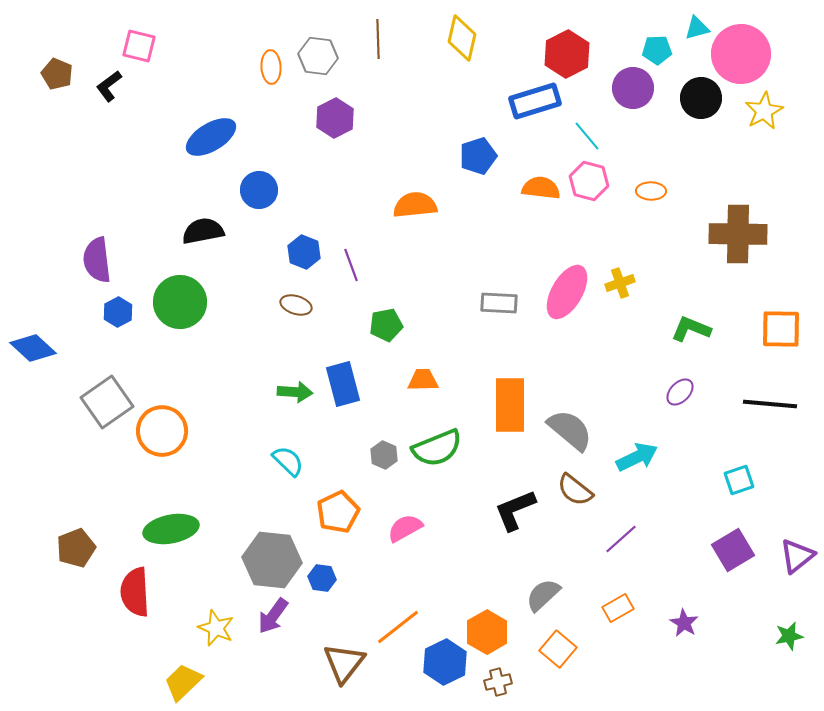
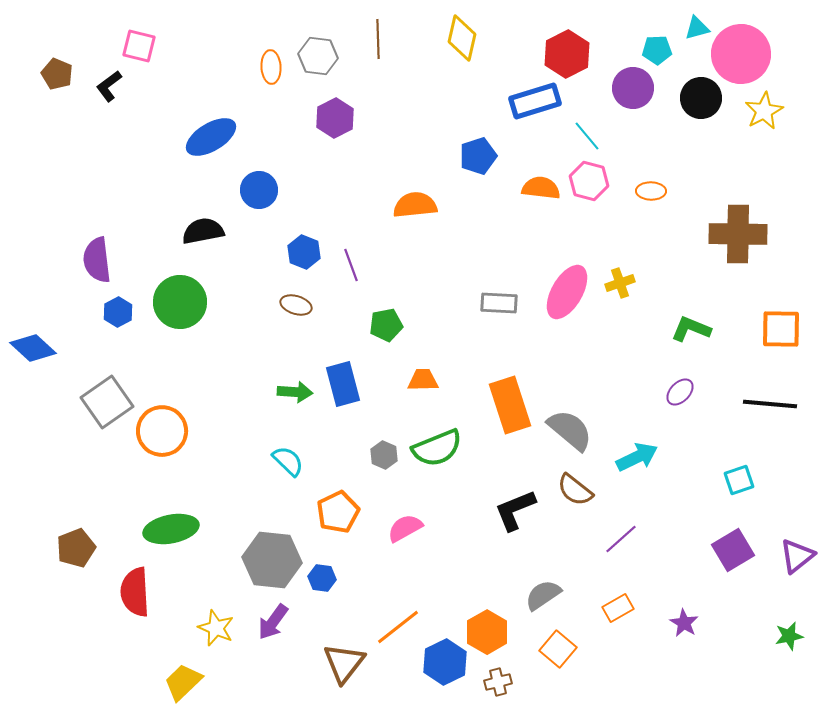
orange rectangle at (510, 405): rotated 18 degrees counterclockwise
gray semicircle at (543, 595): rotated 9 degrees clockwise
purple arrow at (273, 616): moved 6 px down
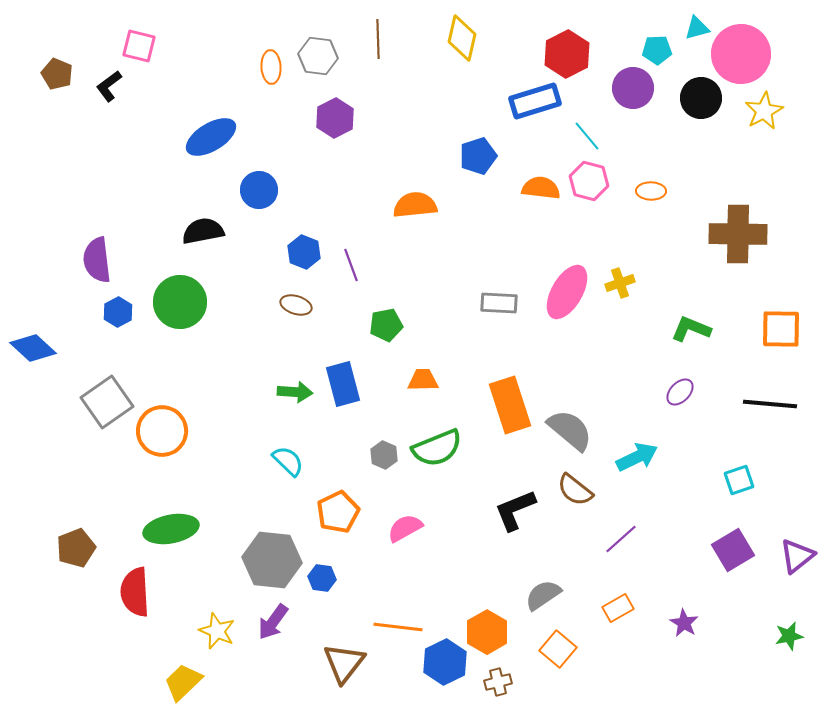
orange line at (398, 627): rotated 45 degrees clockwise
yellow star at (216, 628): moved 1 px right, 3 px down
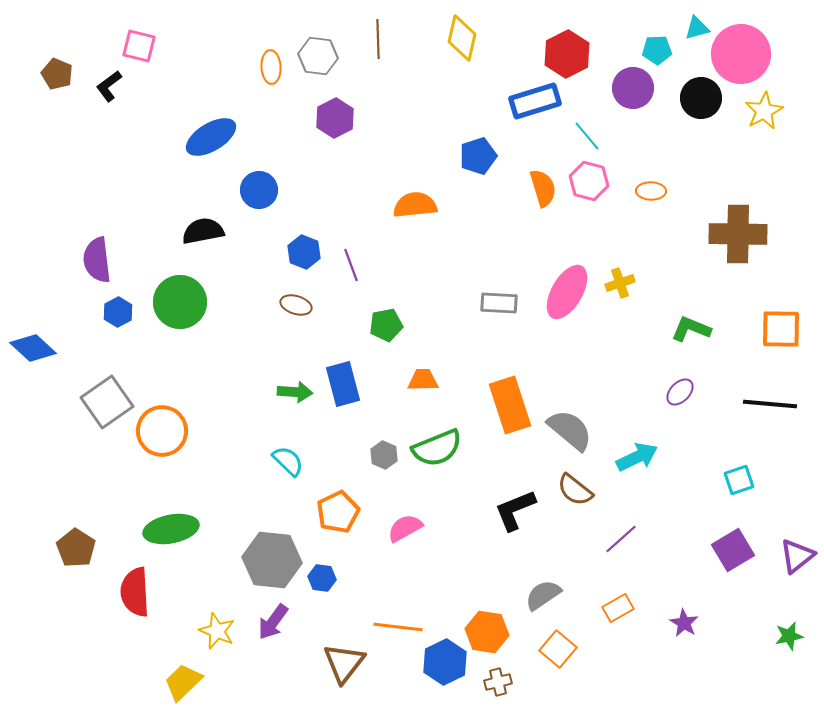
orange semicircle at (541, 188): moved 2 px right; rotated 66 degrees clockwise
brown pentagon at (76, 548): rotated 18 degrees counterclockwise
orange hexagon at (487, 632): rotated 21 degrees counterclockwise
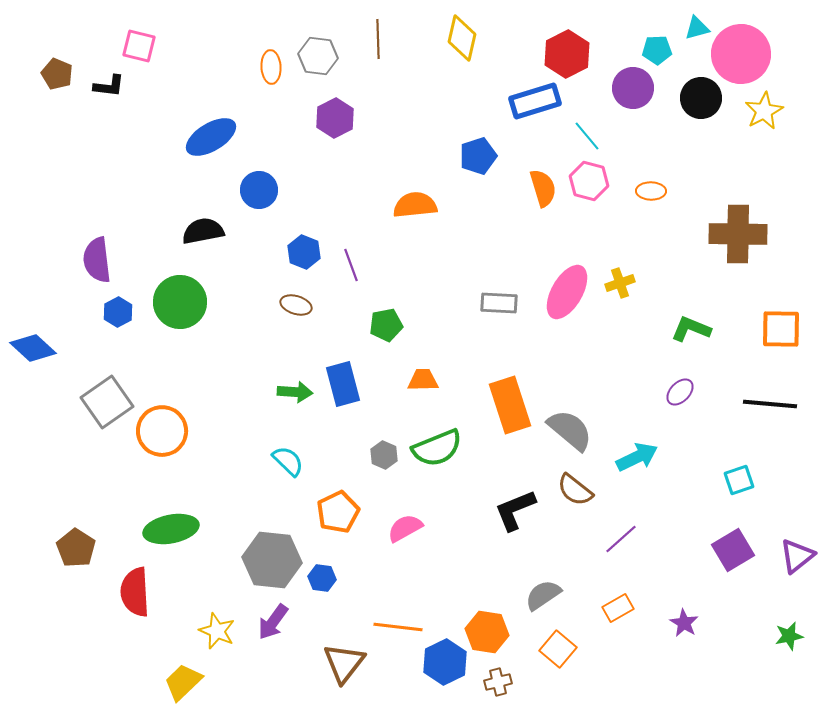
black L-shape at (109, 86): rotated 136 degrees counterclockwise
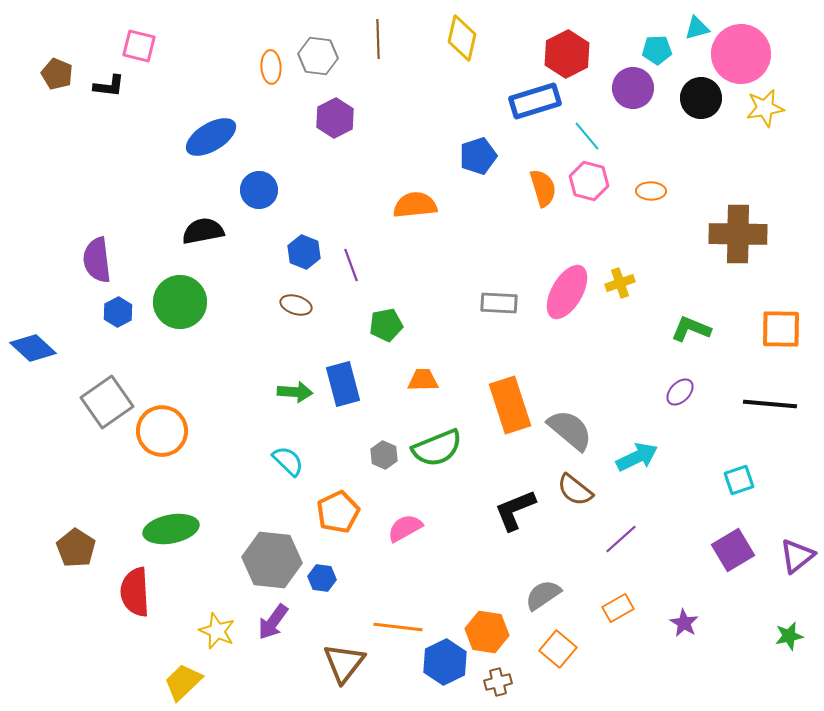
yellow star at (764, 111): moved 1 px right, 3 px up; rotated 18 degrees clockwise
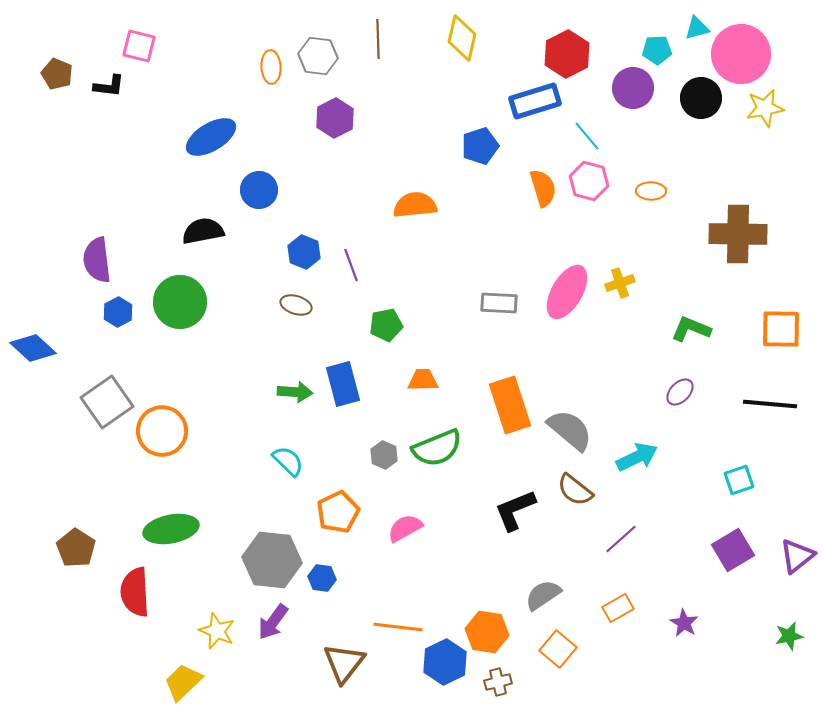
blue pentagon at (478, 156): moved 2 px right, 10 px up
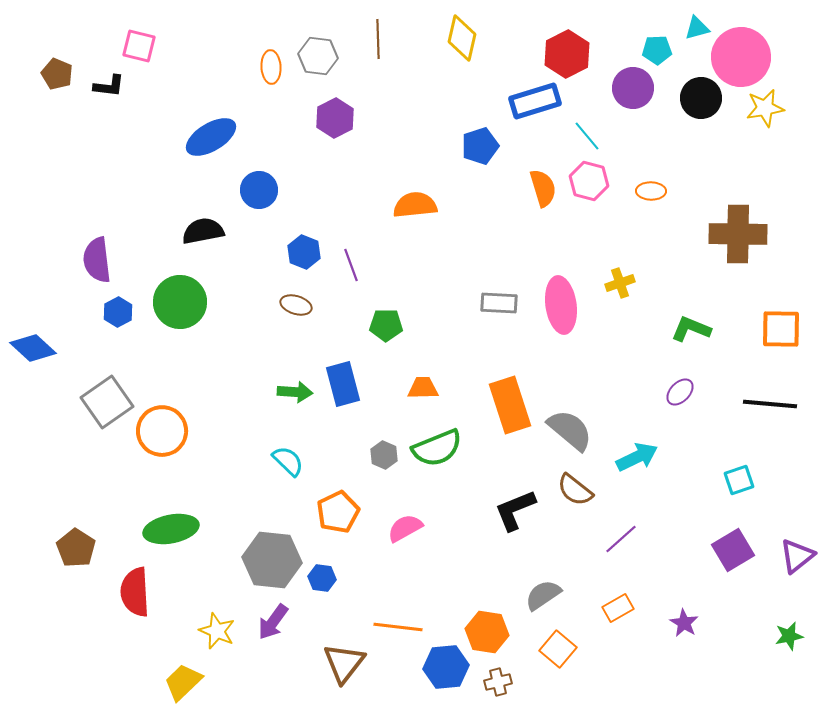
pink circle at (741, 54): moved 3 px down
pink ellipse at (567, 292): moved 6 px left, 13 px down; rotated 38 degrees counterclockwise
green pentagon at (386, 325): rotated 12 degrees clockwise
orange trapezoid at (423, 380): moved 8 px down
blue hexagon at (445, 662): moved 1 px right, 5 px down; rotated 21 degrees clockwise
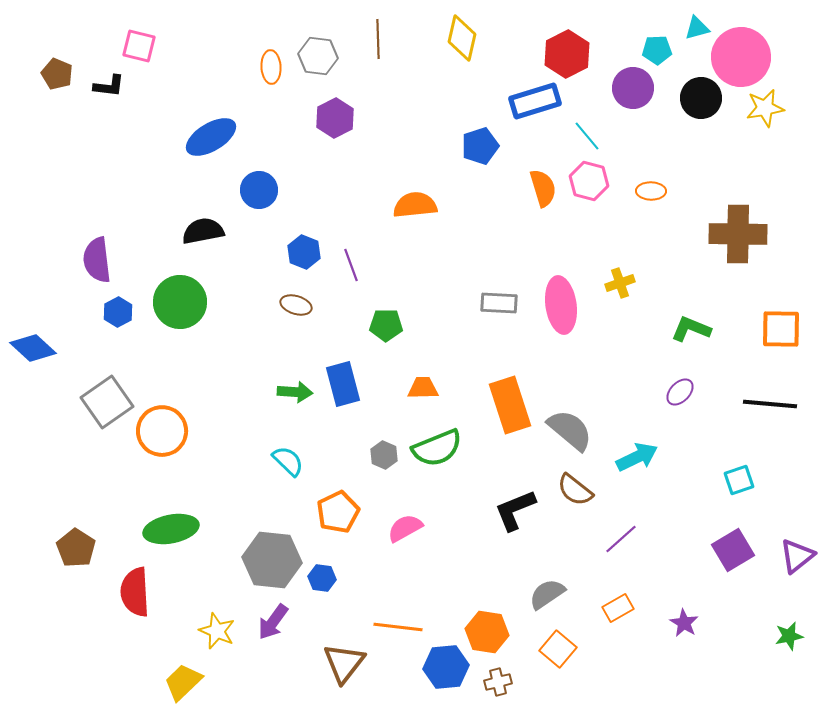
gray semicircle at (543, 595): moved 4 px right, 1 px up
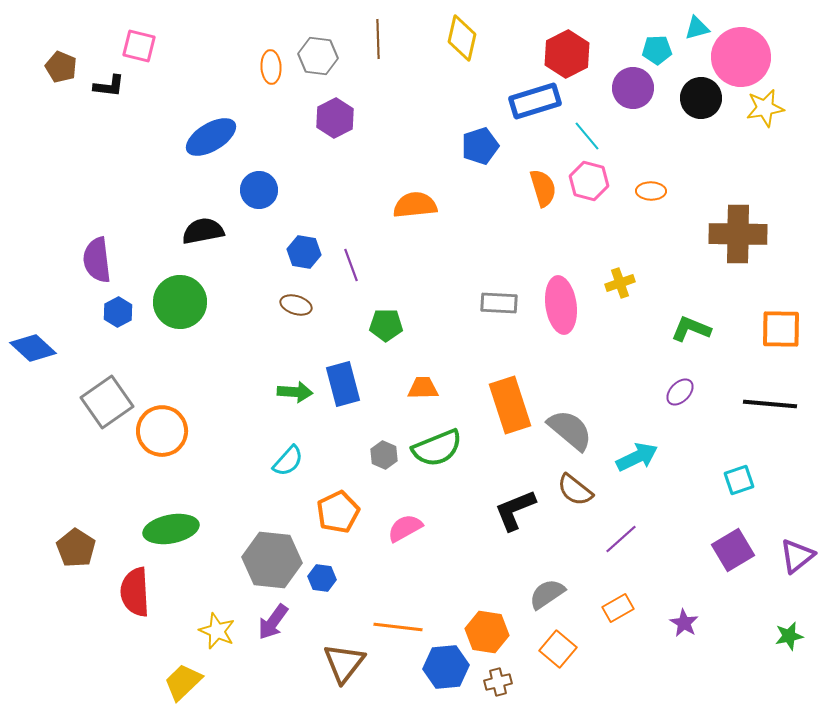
brown pentagon at (57, 74): moved 4 px right, 7 px up
blue hexagon at (304, 252): rotated 12 degrees counterclockwise
cyan semicircle at (288, 461): rotated 88 degrees clockwise
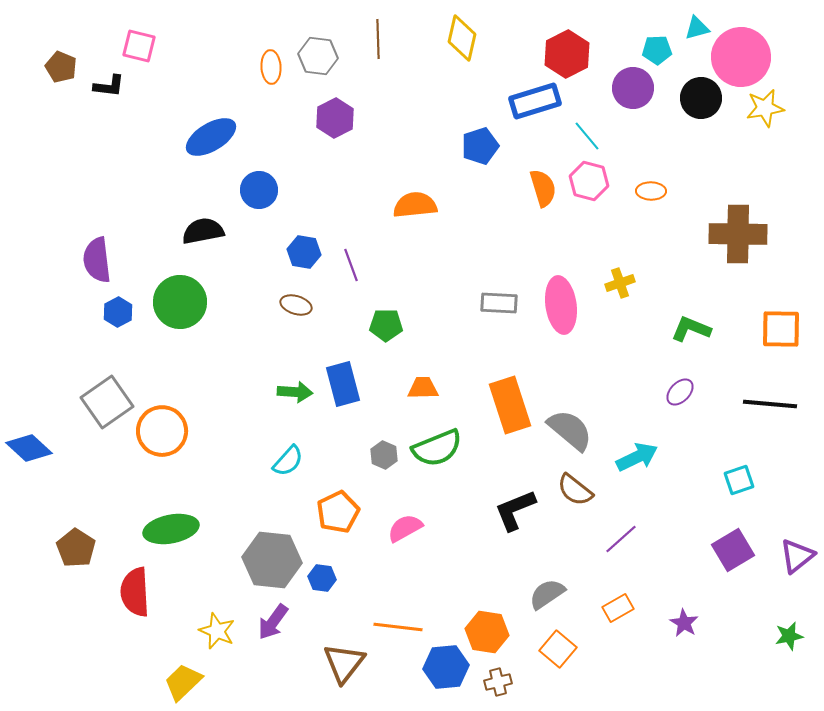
blue diamond at (33, 348): moved 4 px left, 100 px down
